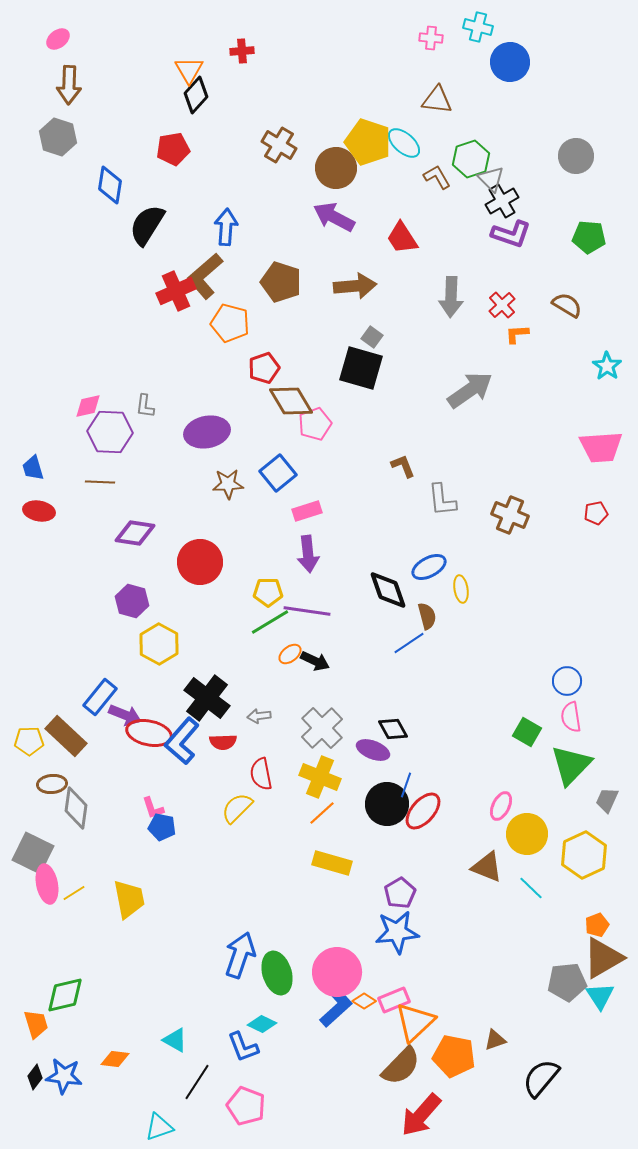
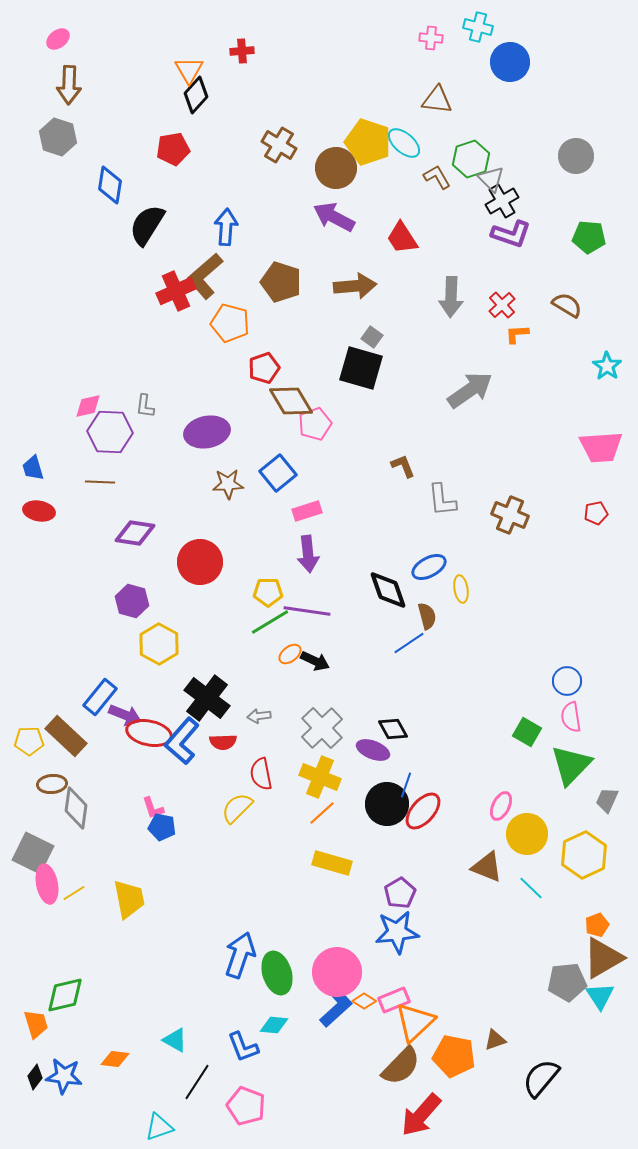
cyan diamond at (262, 1024): moved 12 px right, 1 px down; rotated 20 degrees counterclockwise
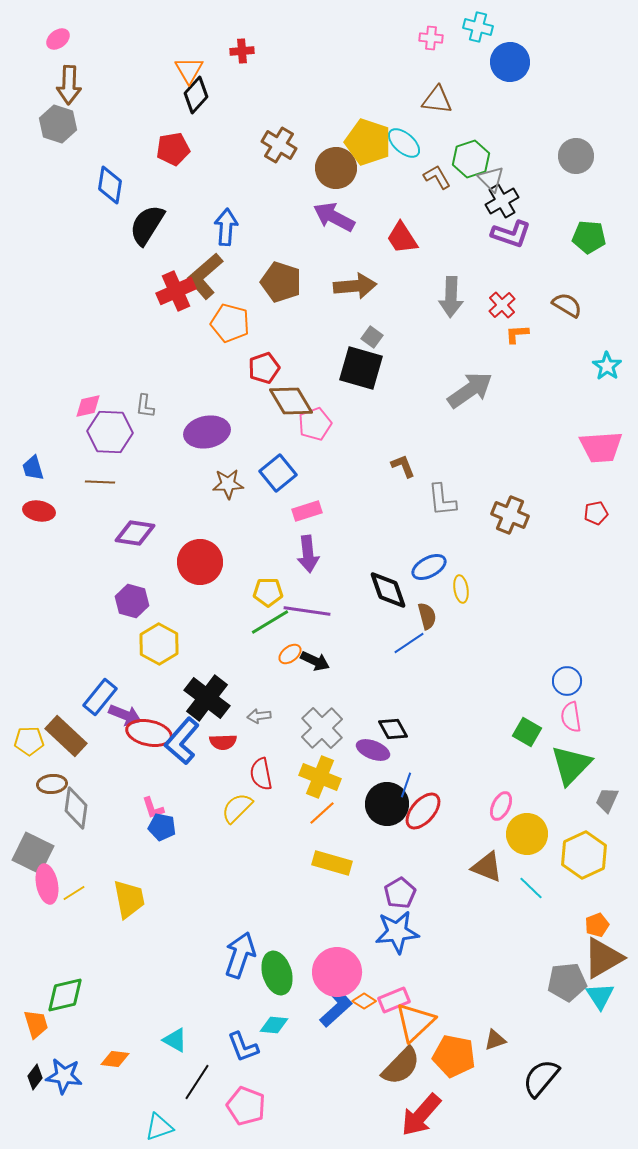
gray hexagon at (58, 137): moved 13 px up
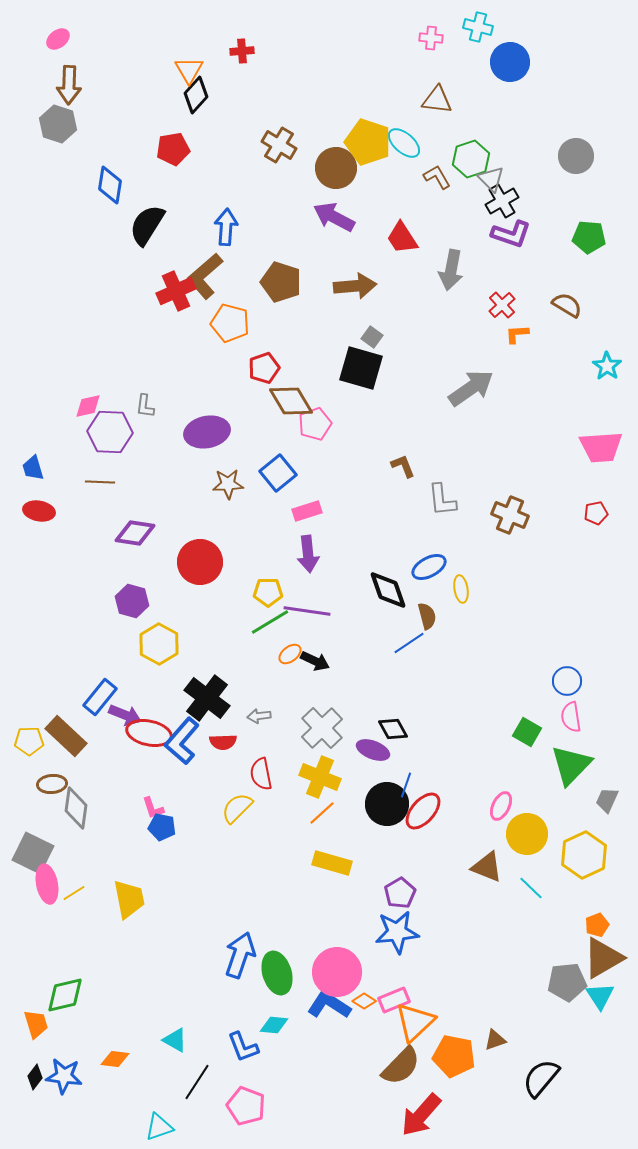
gray arrow at (451, 297): moved 27 px up; rotated 9 degrees clockwise
gray arrow at (470, 390): moved 1 px right, 2 px up
blue L-shape at (336, 1006): moved 7 px left, 1 px up; rotated 105 degrees counterclockwise
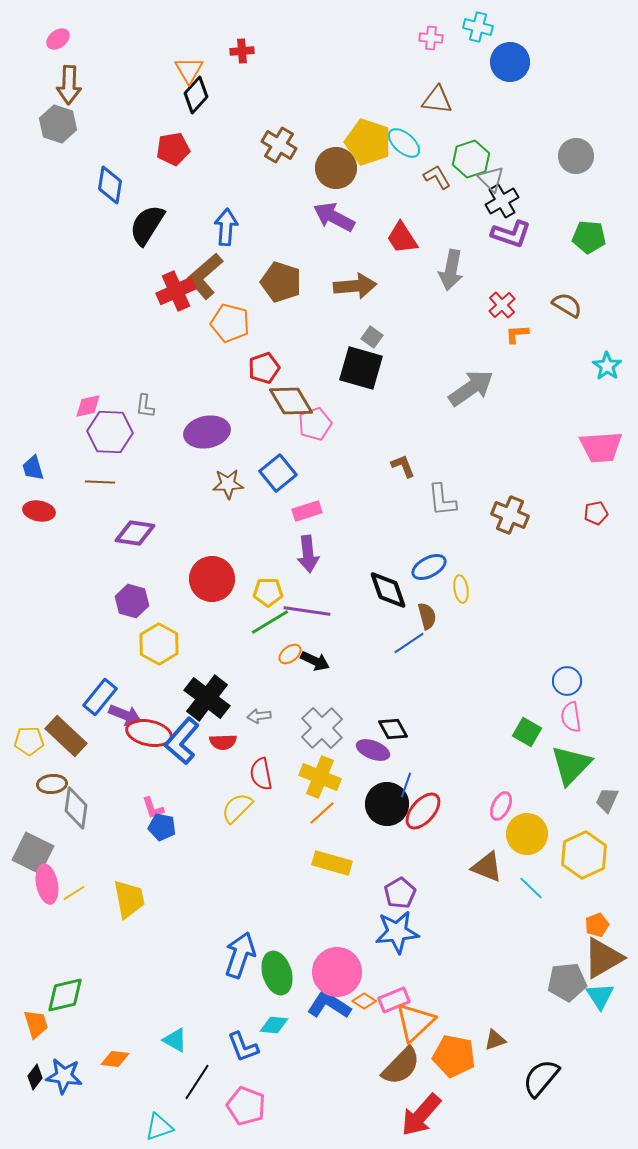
red circle at (200, 562): moved 12 px right, 17 px down
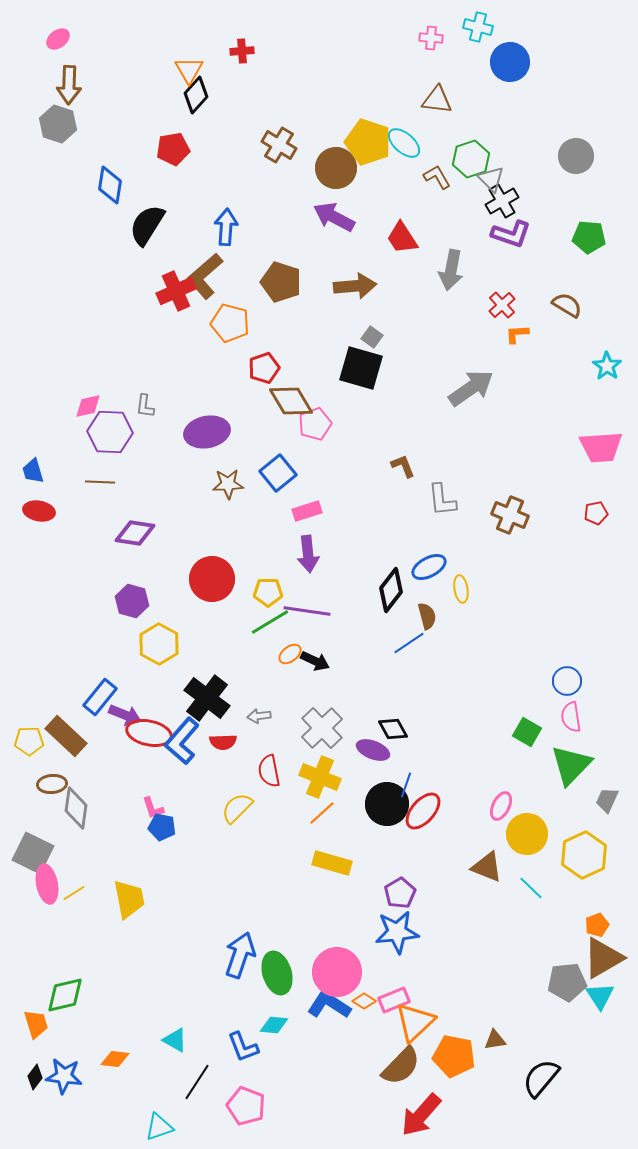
blue trapezoid at (33, 468): moved 3 px down
black diamond at (388, 590): moved 3 px right; rotated 57 degrees clockwise
red semicircle at (261, 774): moved 8 px right, 3 px up
brown triangle at (495, 1040): rotated 10 degrees clockwise
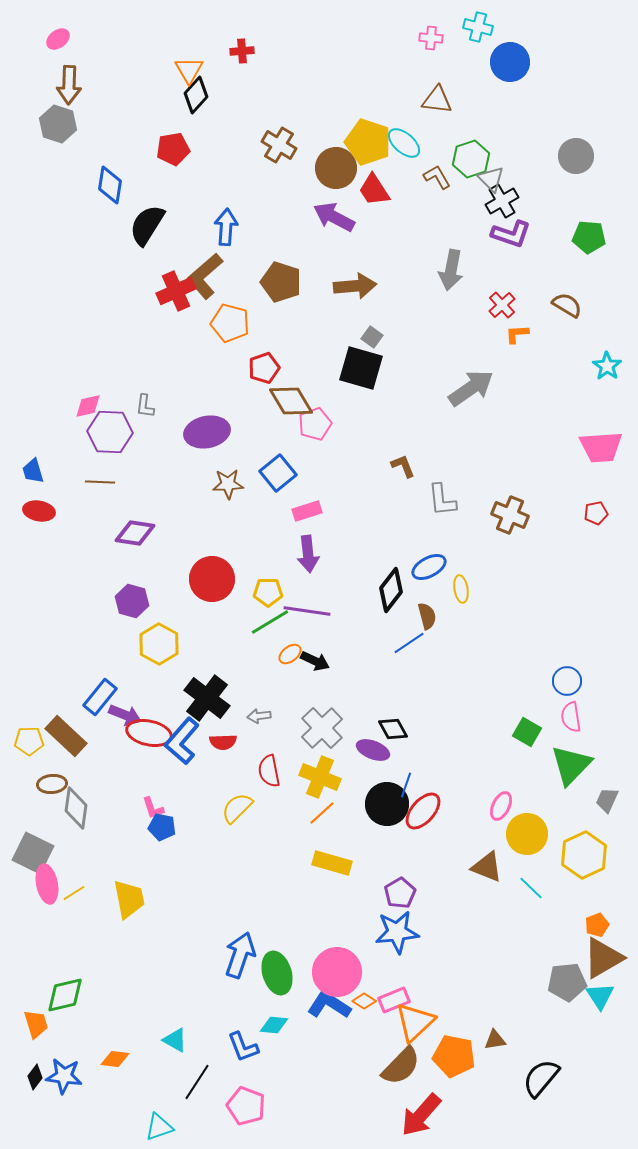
red trapezoid at (402, 238): moved 28 px left, 48 px up
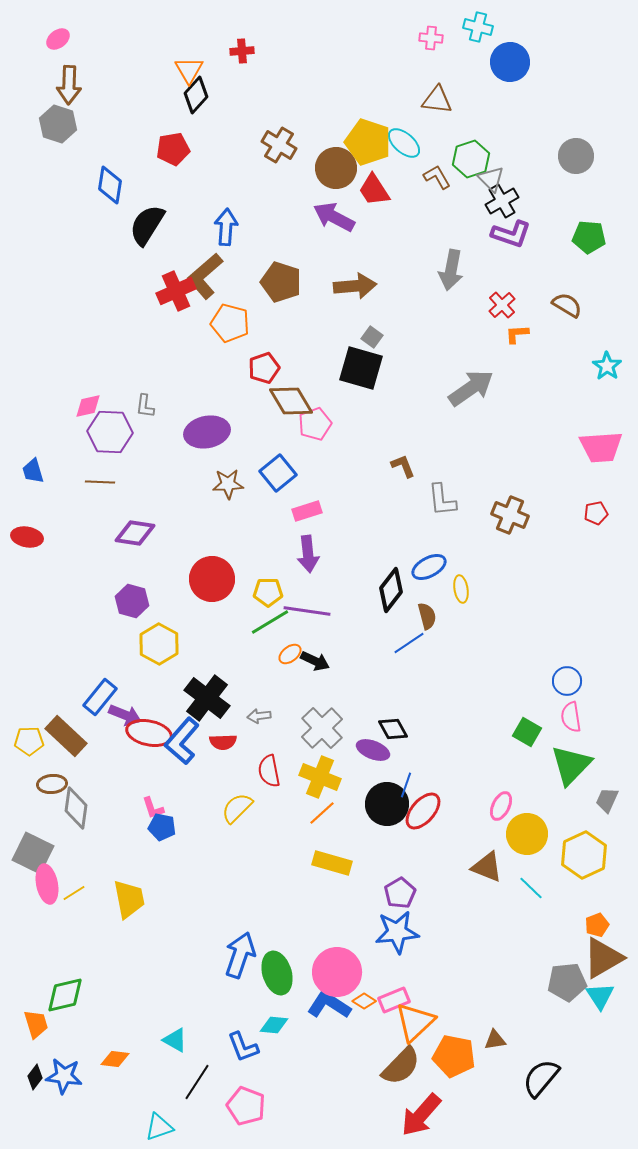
red ellipse at (39, 511): moved 12 px left, 26 px down
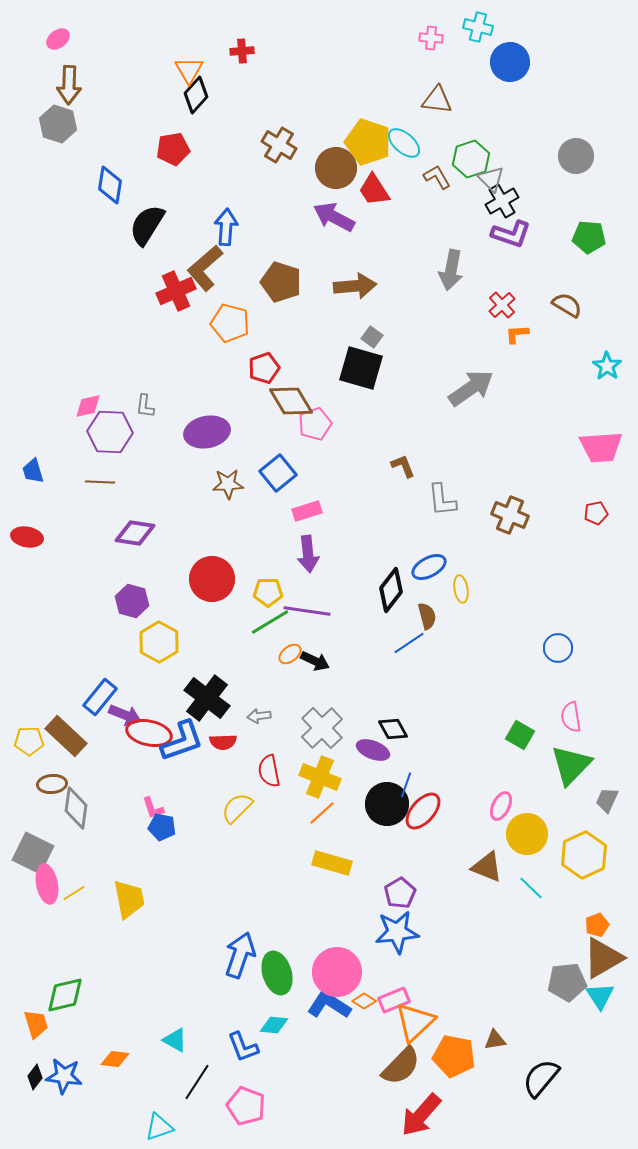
brown L-shape at (205, 276): moved 8 px up
yellow hexagon at (159, 644): moved 2 px up
blue circle at (567, 681): moved 9 px left, 33 px up
green square at (527, 732): moved 7 px left, 3 px down
blue L-shape at (182, 741): rotated 150 degrees counterclockwise
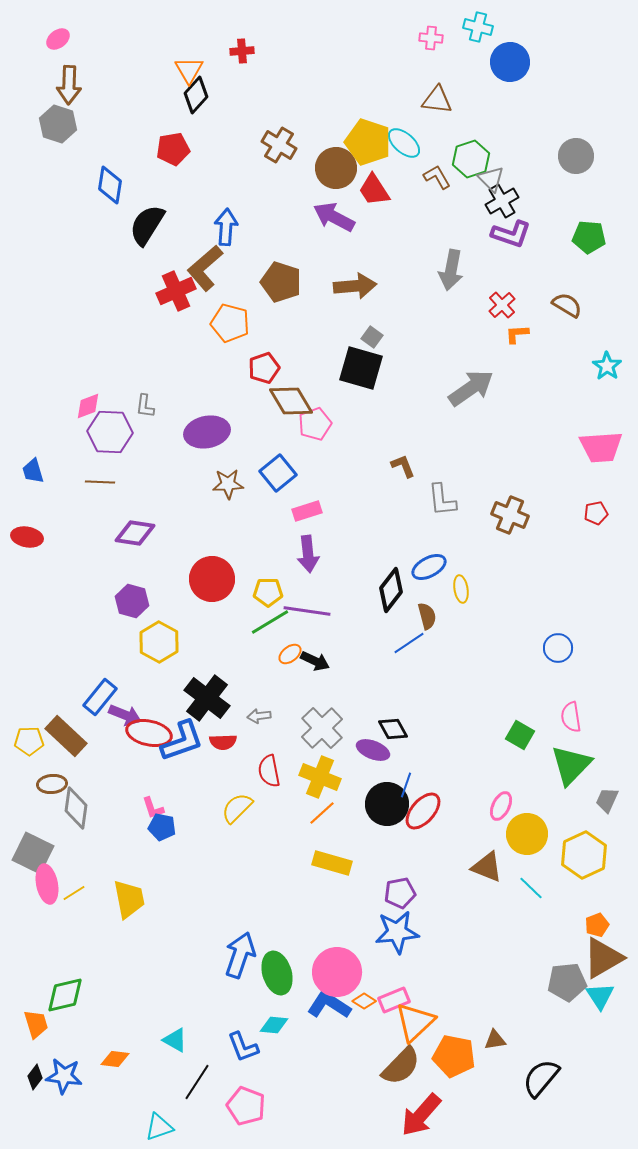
pink diamond at (88, 406): rotated 8 degrees counterclockwise
purple pentagon at (400, 893): rotated 20 degrees clockwise
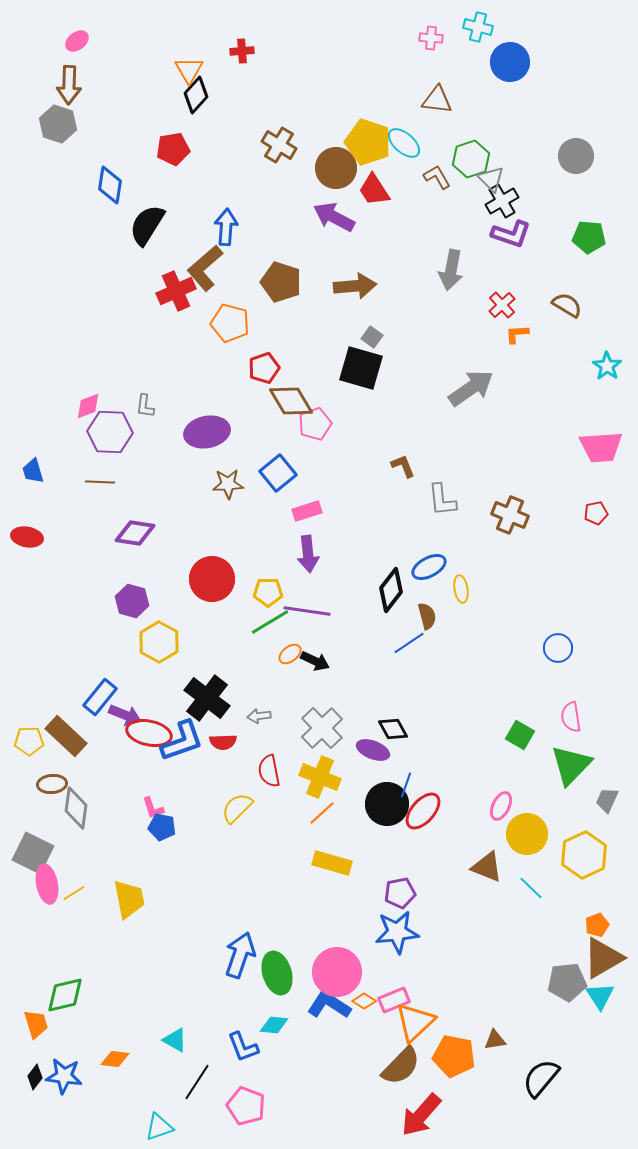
pink ellipse at (58, 39): moved 19 px right, 2 px down
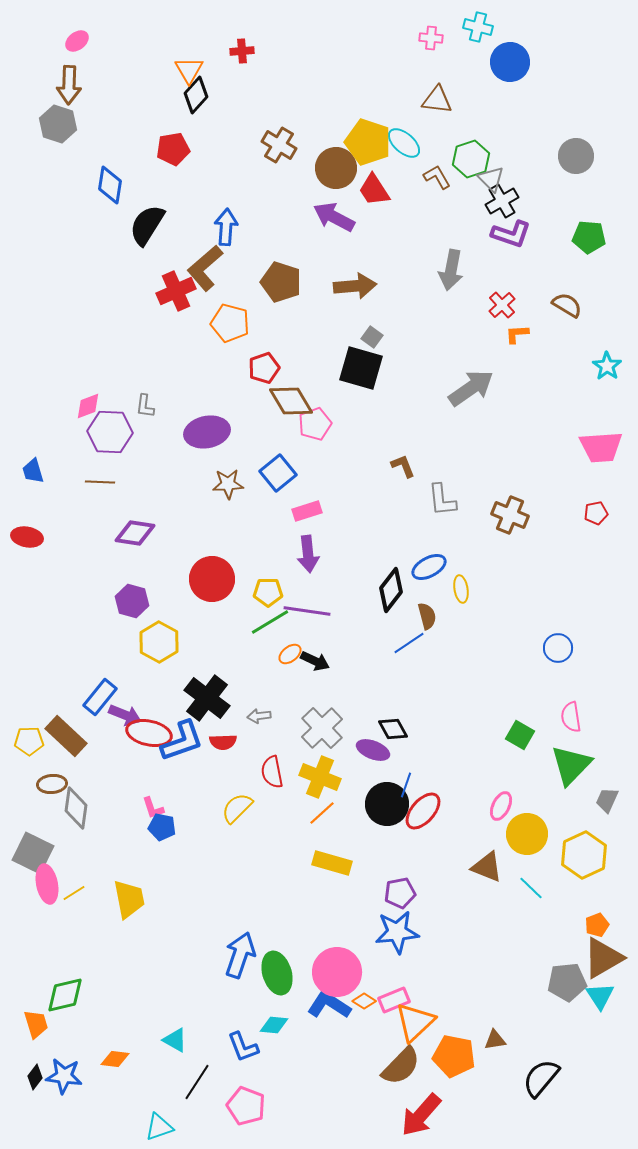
red semicircle at (269, 771): moved 3 px right, 1 px down
